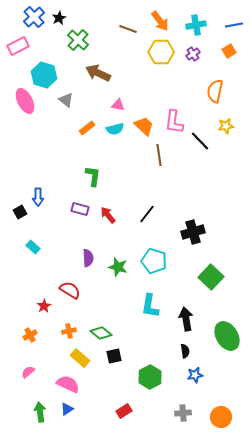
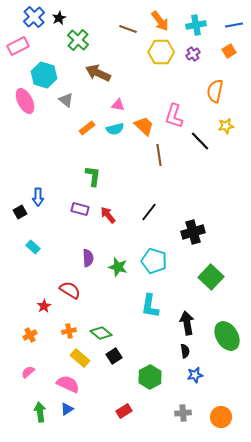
pink L-shape at (174, 122): moved 6 px up; rotated 10 degrees clockwise
black line at (147, 214): moved 2 px right, 2 px up
black arrow at (186, 319): moved 1 px right, 4 px down
black square at (114, 356): rotated 21 degrees counterclockwise
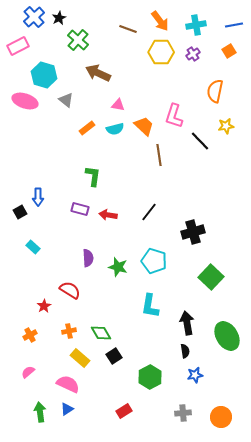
pink ellipse at (25, 101): rotated 45 degrees counterclockwise
red arrow at (108, 215): rotated 42 degrees counterclockwise
green diamond at (101, 333): rotated 20 degrees clockwise
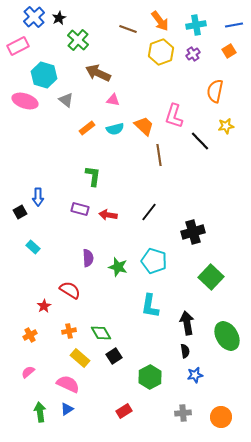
yellow hexagon at (161, 52): rotated 20 degrees counterclockwise
pink triangle at (118, 105): moved 5 px left, 5 px up
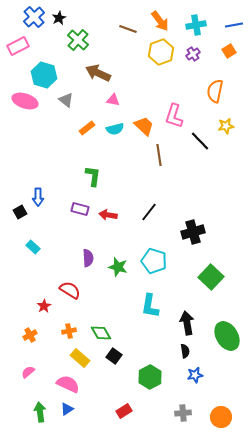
black square at (114, 356): rotated 21 degrees counterclockwise
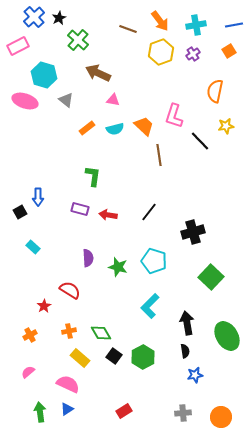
cyan L-shape at (150, 306): rotated 35 degrees clockwise
green hexagon at (150, 377): moved 7 px left, 20 px up
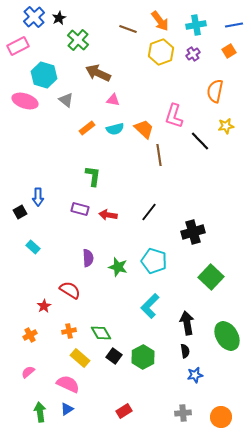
orange trapezoid at (144, 126): moved 3 px down
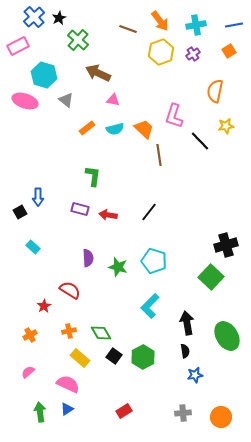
black cross at (193, 232): moved 33 px right, 13 px down
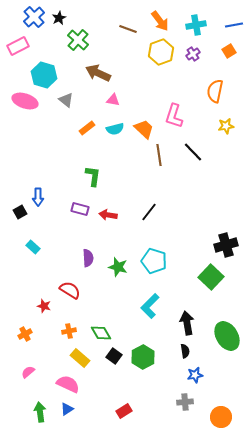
black line at (200, 141): moved 7 px left, 11 px down
red star at (44, 306): rotated 24 degrees counterclockwise
orange cross at (30, 335): moved 5 px left, 1 px up
gray cross at (183, 413): moved 2 px right, 11 px up
